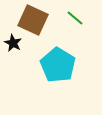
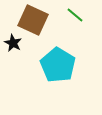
green line: moved 3 px up
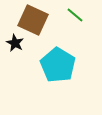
black star: moved 2 px right
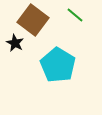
brown square: rotated 12 degrees clockwise
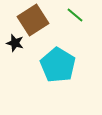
brown square: rotated 20 degrees clockwise
black star: rotated 12 degrees counterclockwise
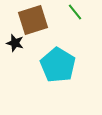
green line: moved 3 px up; rotated 12 degrees clockwise
brown square: rotated 16 degrees clockwise
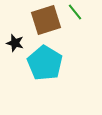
brown square: moved 13 px right
cyan pentagon: moved 13 px left, 2 px up
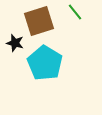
brown square: moved 7 px left, 1 px down
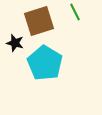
green line: rotated 12 degrees clockwise
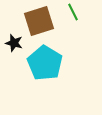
green line: moved 2 px left
black star: moved 1 px left
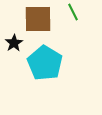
brown square: moved 1 px left, 2 px up; rotated 16 degrees clockwise
black star: rotated 24 degrees clockwise
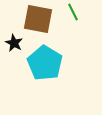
brown square: rotated 12 degrees clockwise
black star: rotated 12 degrees counterclockwise
